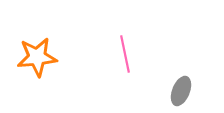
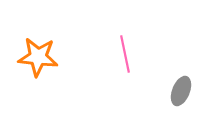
orange star: moved 1 px right; rotated 12 degrees clockwise
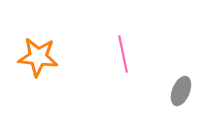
pink line: moved 2 px left
